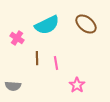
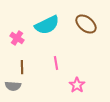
brown line: moved 15 px left, 9 px down
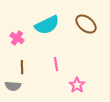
pink line: moved 1 px down
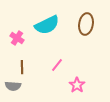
brown ellipse: rotated 60 degrees clockwise
pink line: moved 1 px right, 1 px down; rotated 48 degrees clockwise
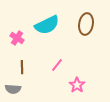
gray semicircle: moved 3 px down
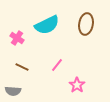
brown line: rotated 64 degrees counterclockwise
gray semicircle: moved 2 px down
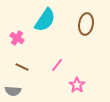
cyan semicircle: moved 2 px left, 5 px up; rotated 30 degrees counterclockwise
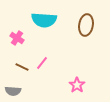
cyan semicircle: moved 1 px left; rotated 60 degrees clockwise
brown ellipse: moved 1 px down
pink line: moved 15 px left, 2 px up
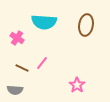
cyan semicircle: moved 2 px down
brown line: moved 1 px down
gray semicircle: moved 2 px right, 1 px up
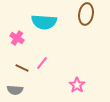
brown ellipse: moved 11 px up
